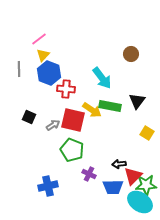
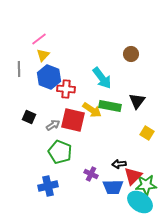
blue hexagon: moved 4 px down
green pentagon: moved 12 px left, 2 px down
purple cross: moved 2 px right
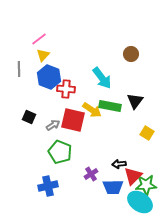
black triangle: moved 2 px left
purple cross: rotated 32 degrees clockwise
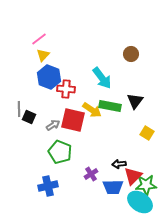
gray line: moved 40 px down
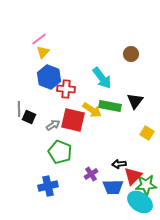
yellow triangle: moved 3 px up
